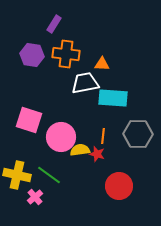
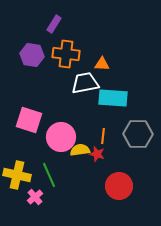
green line: rotated 30 degrees clockwise
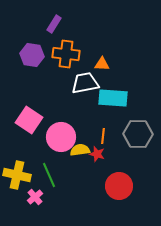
pink square: rotated 16 degrees clockwise
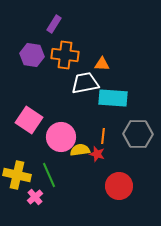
orange cross: moved 1 px left, 1 px down
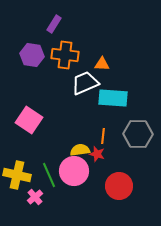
white trapezoid: rotated 12 degrees counterclockwise
pink circle: moved 13 px right, 34 px down
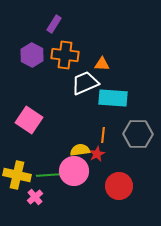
purple hexagon: rotated 20 degrees clockwise
orange line: moved 1 px up
red star: rotated 28 degrees clockwise
green line: rotated 70 degrees counterclockwise
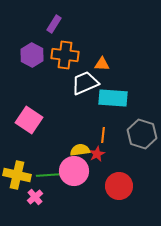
gray hexagon: moved 4 px right; rotated 16 degrees clockwise
